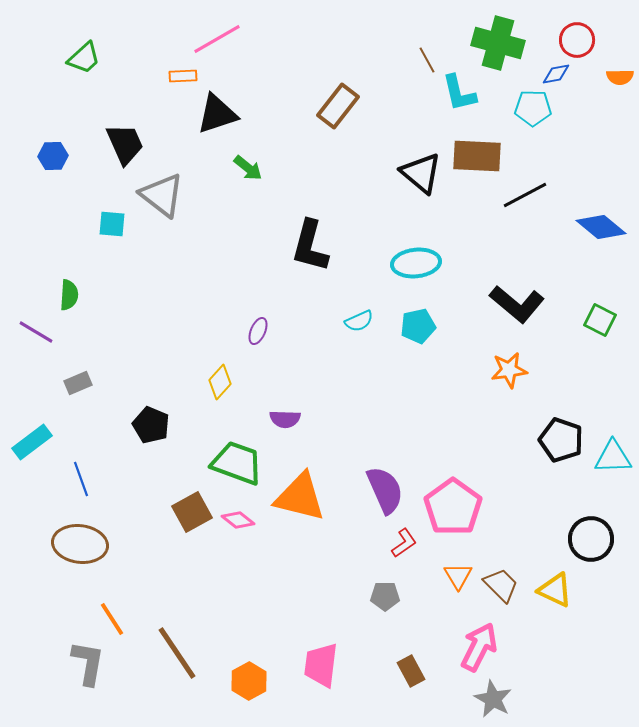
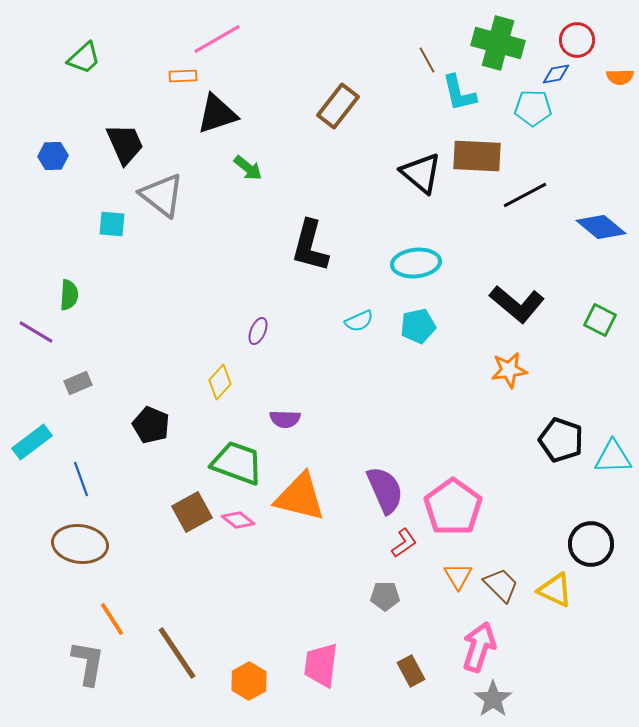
black circle at (591, 539): moved 5 px down
pink arrow at (479, 647): rotated 9 degrees counterclockwise
gray star at (493, 699): rotated 9 degrees clockwise
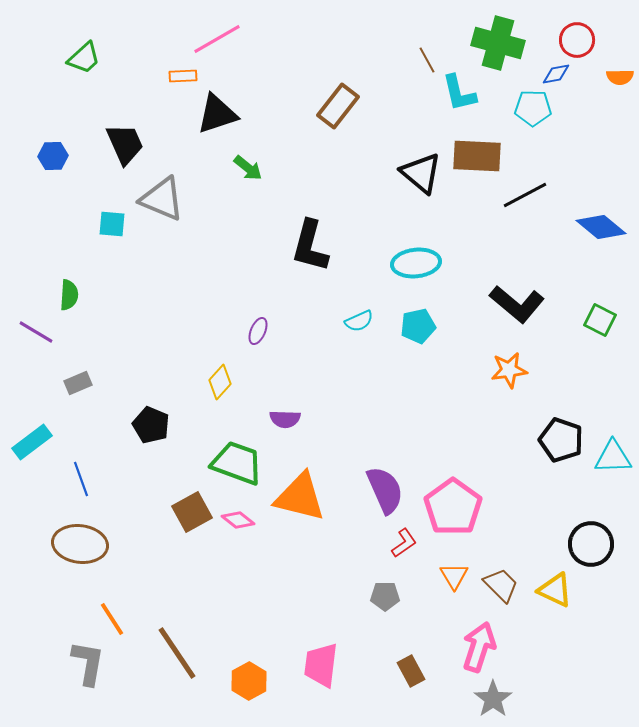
gray triangle at (162, 195): moved 4 px down; rotated 15 degrees counterclockwise
orange triangle at (458, 576): moved 4 px left
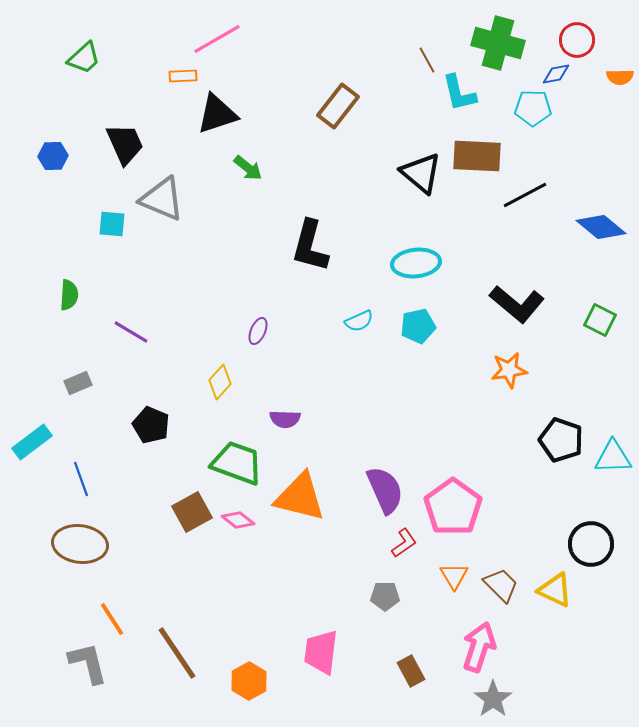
purple line at (36, 332): moved 95 px right
gray L-shape at (88, 663): rotated 24 degrees counterclockwise
pink trapezoid at (321, 665): moved 13 px up
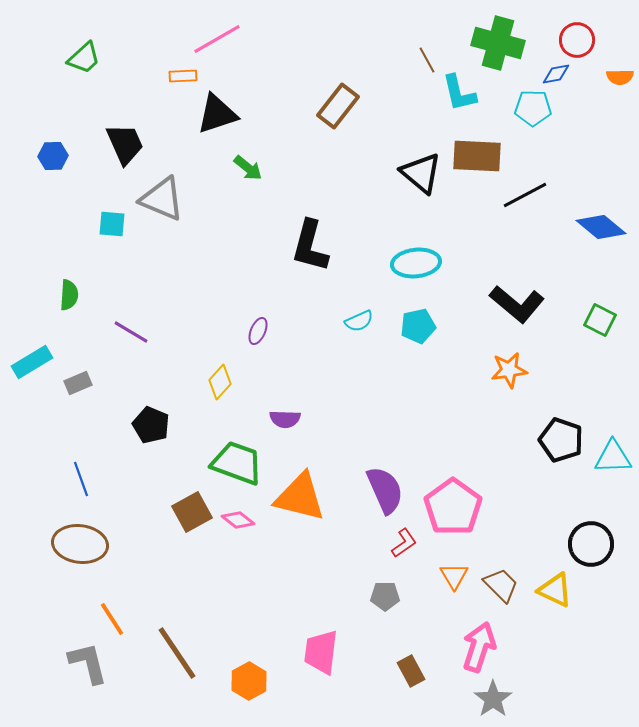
cyan rectangle at (32, 442): moved 80 px up; rotated 6 degrees clockwise
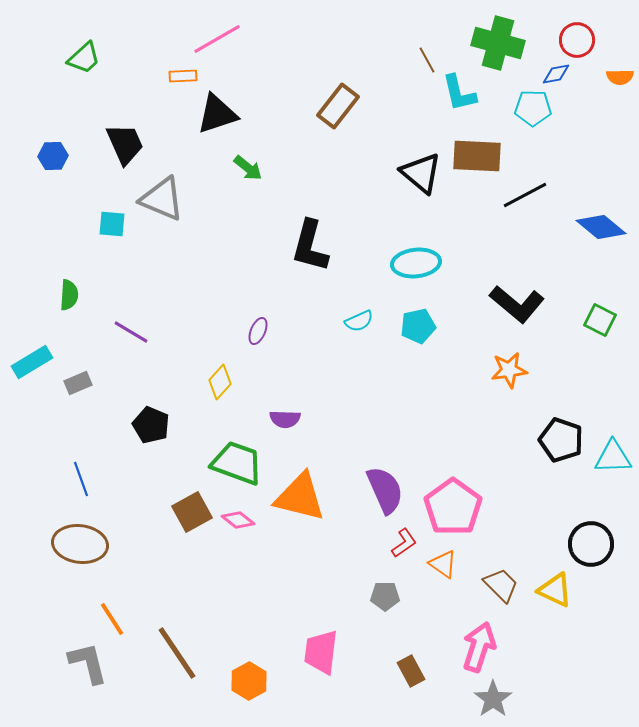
orange triangle at (454, 576): moved 11 px left, 12 px up; rotated 24 degrees counterclockwise
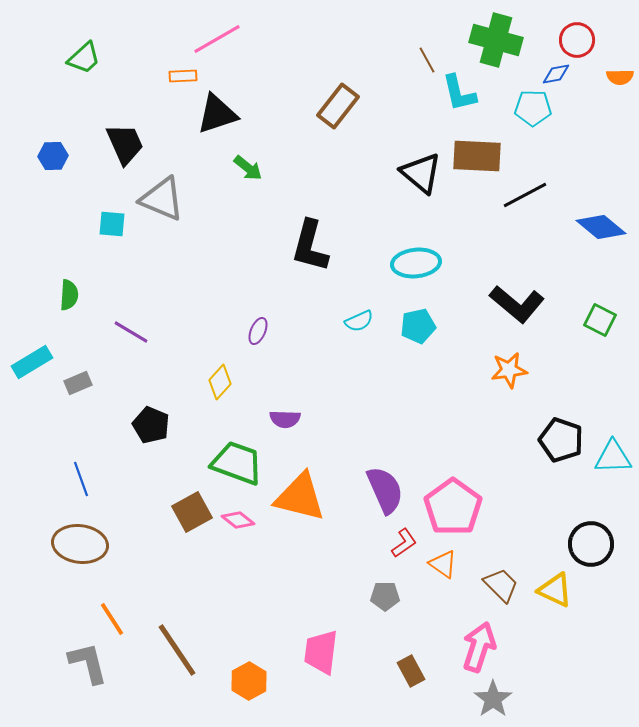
green cross at (498, 43): moved 2 px left, 3 px up
brown line at (177, 653): moved 3 px up
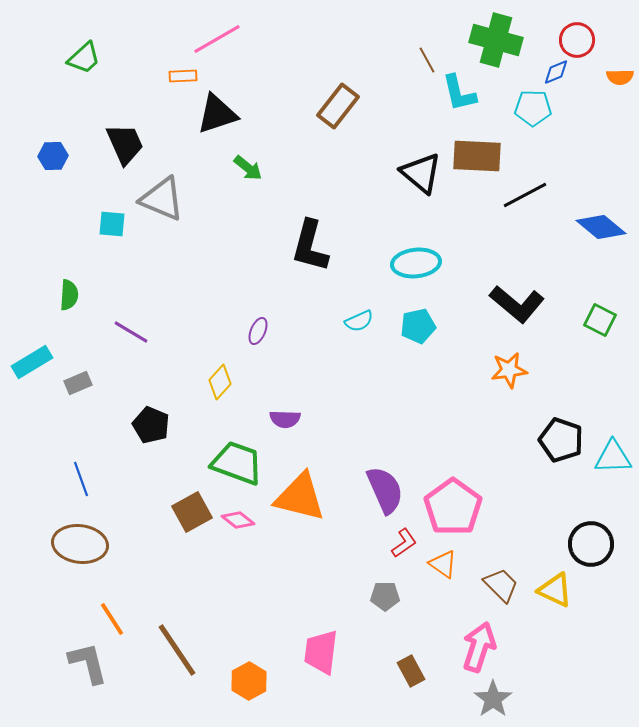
blue diamond at (556, 74): moved 2 px up; rotated 12 degrees counterclockwise
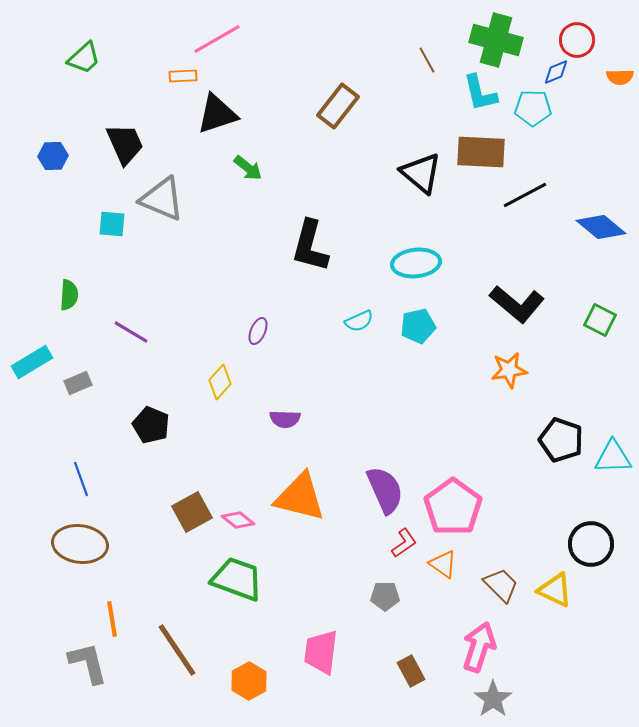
cyan L-shape at (459, 93): moved 21 px right
brown rectangle at (477, 156): moved 4 px right, 4 px up
green trapezoid at (237, 463): moved 116 px down
orange line at (112, 619): rotated 24 degrees clockwise
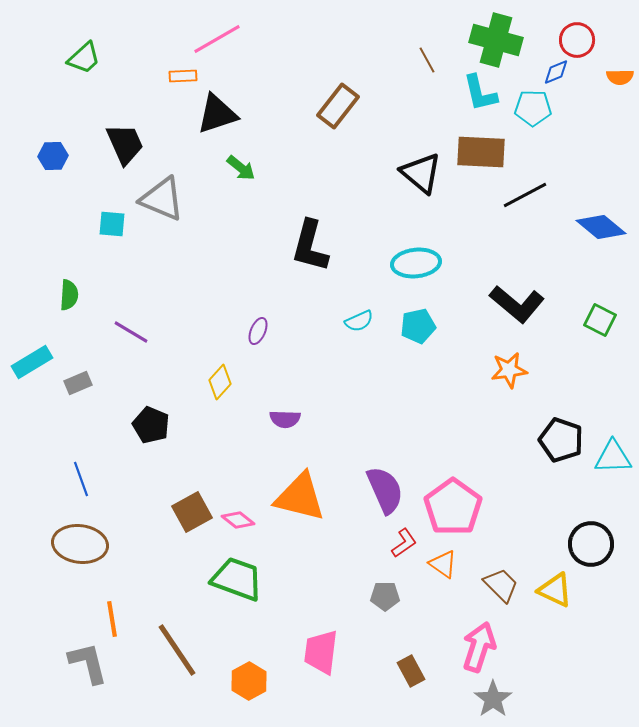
green arrow at (248, 168): moved 7 px left
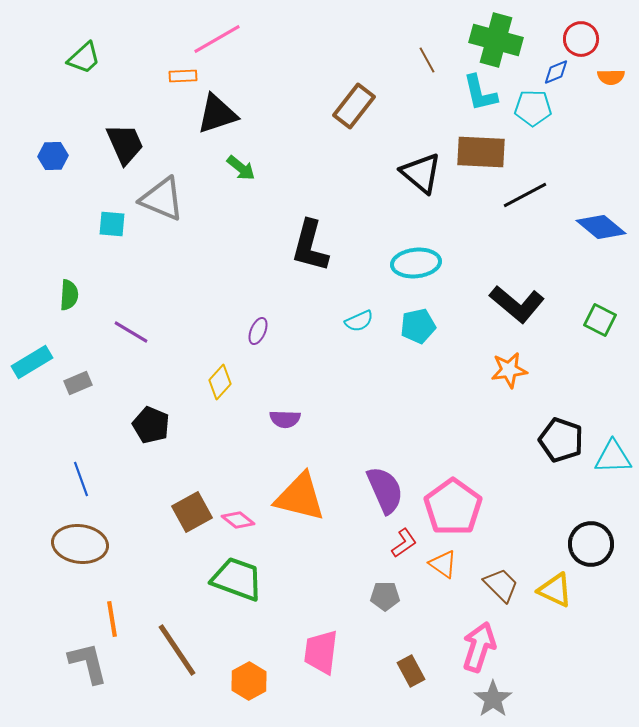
red circle at (577, 40): moved 4 px right, 1 px up
orange semicircle at (620, 77): moved 9 px left
brown rectangle at (338, 106): moved 16 px right
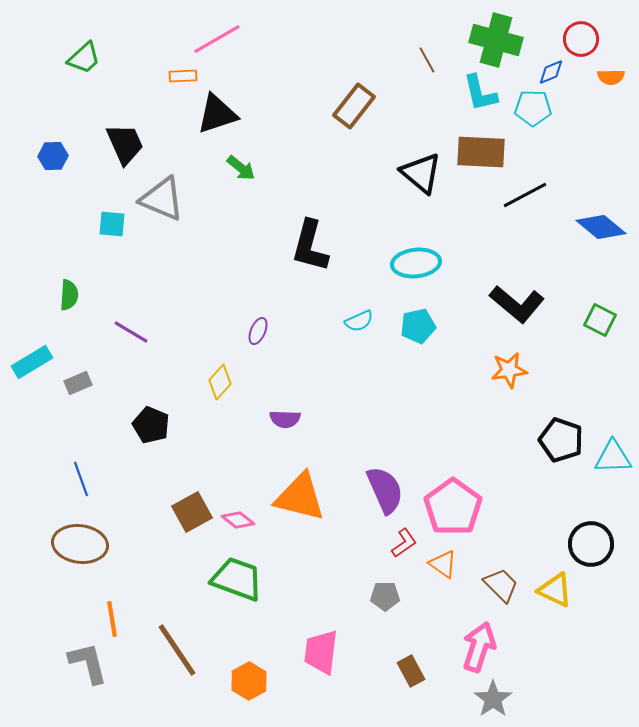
blue diamond at (556, 72): moved 5 px left
